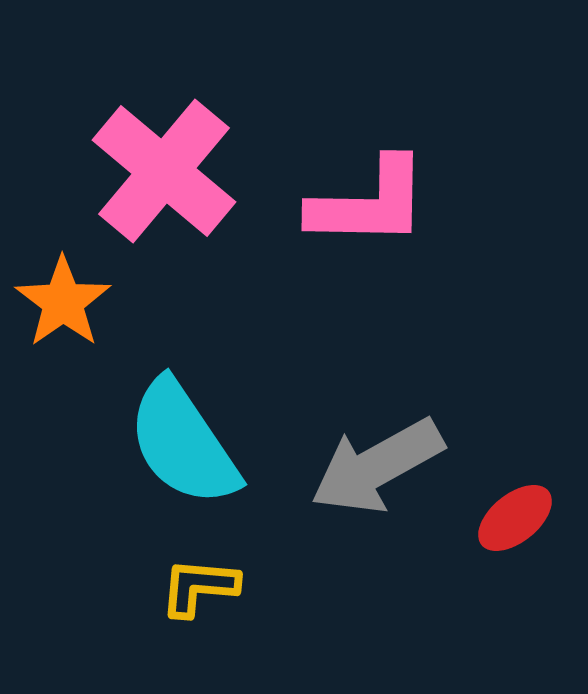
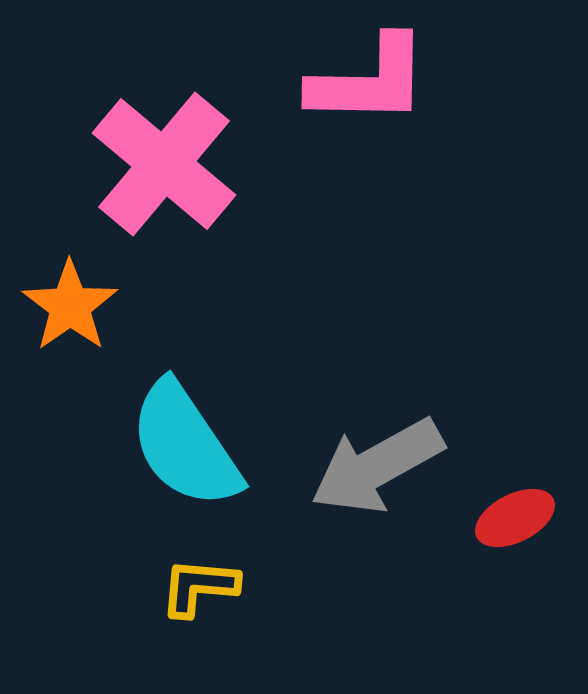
pink cross: moved 7 px up
pink L-shape: moved 122 px up
orange star: moved 7 px right, 4 px down
cyan semicircle: moved 2 px right, 2 px down
red ellipse: rotated 12 degrees clockwise
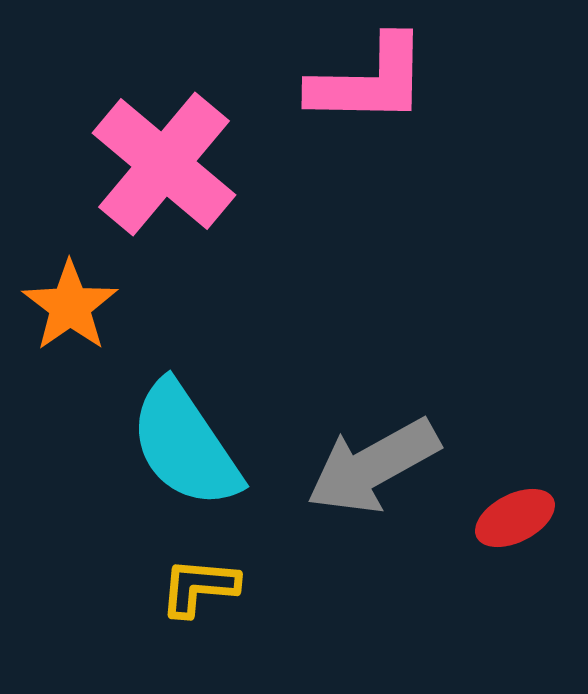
gray arrow: moved 4 px left
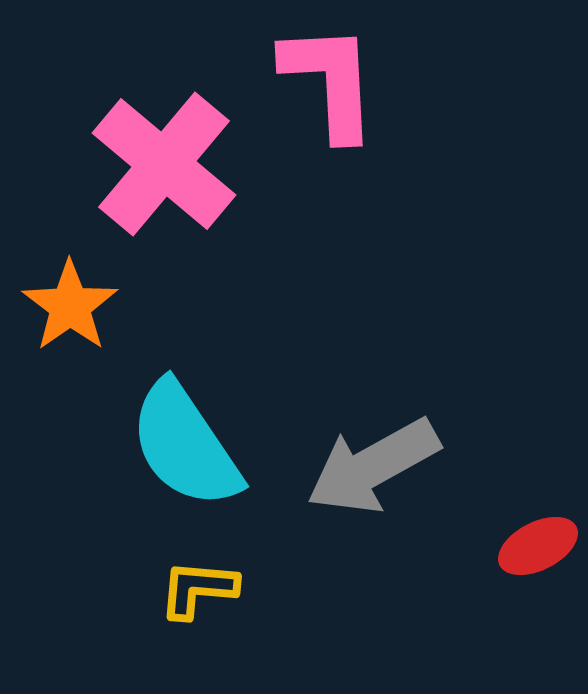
pink L-shape: moved 39 px left; rotated 94 degrees counterclockwise
red ellipse: moved 23 px right, 28 px down
yellow L-shape: moved 1 px left, 2 px down
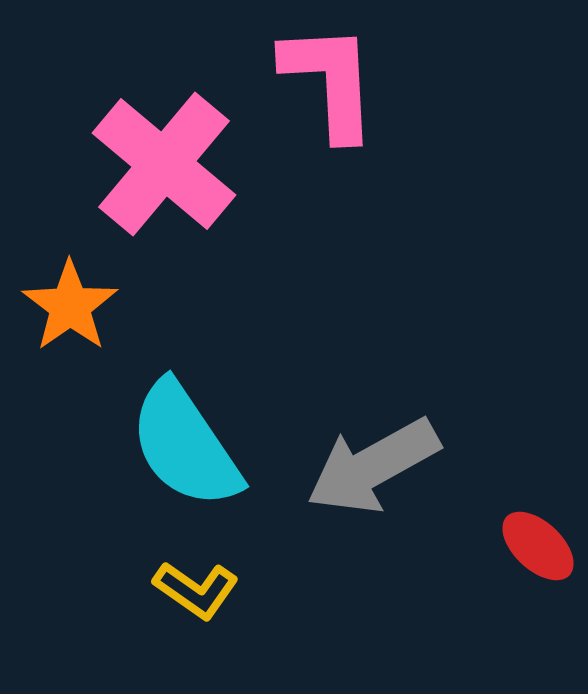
red ellipse: rotated 70 degrees clockwise
yellow L-shape: moved 2 px left, 1 px down; rotated 150 degrees counterclockwise
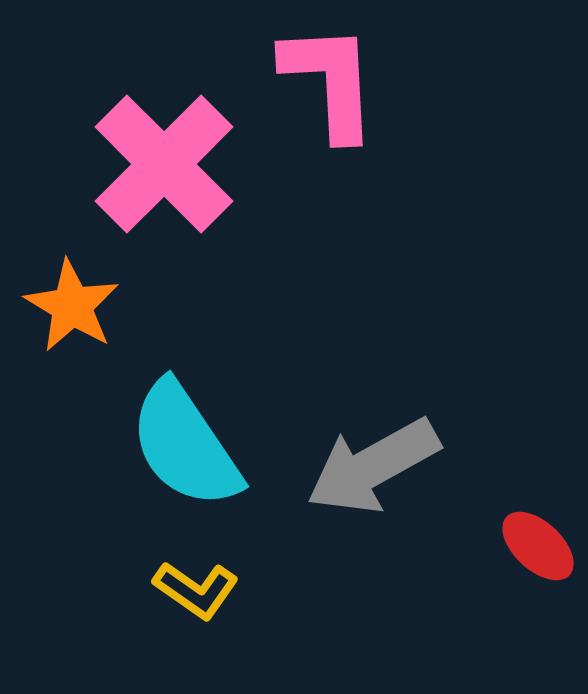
pink cross: rotated 5 degrees clockwise
orange star: moved 2 px right; rotated 6 degrees counterclockwise
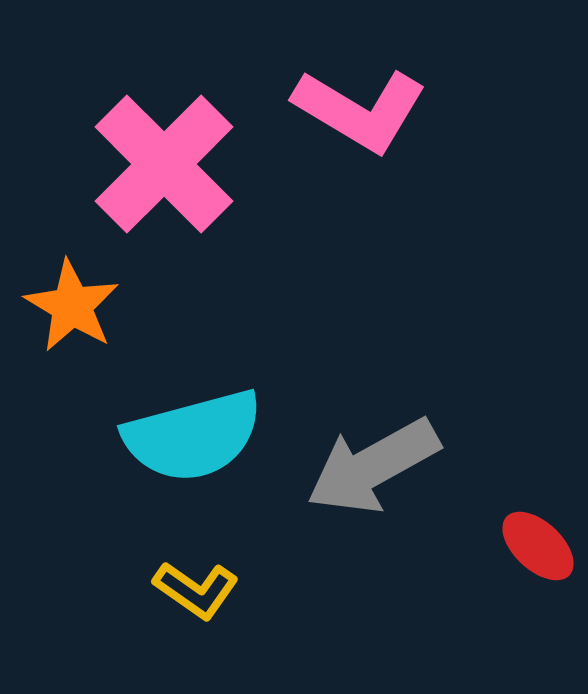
pink L-shape: moved 30 px right, 29 px down; rotated 124 degrees clockwise
cyan semicircle: moved 8 px right, 9 px up; rotated 71 degrees counterclockwise
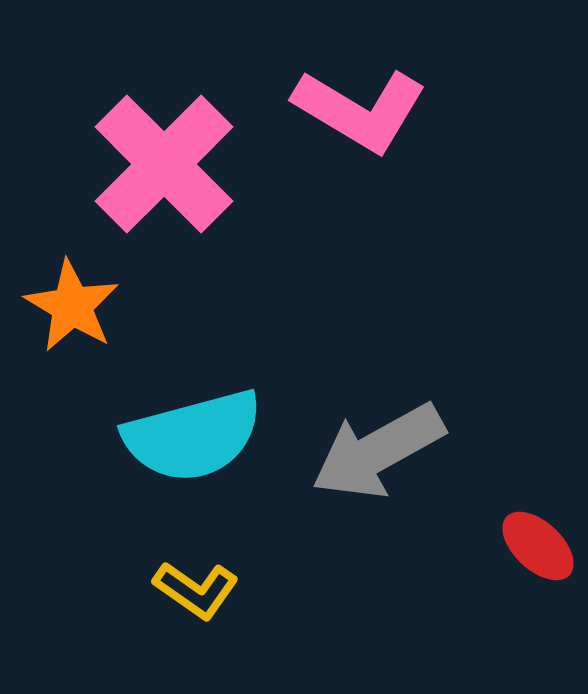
gray arrow: moved 5 px right, 15 px up
